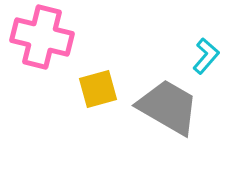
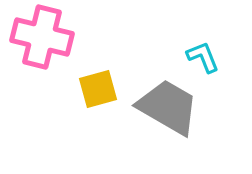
cyan L-shape: moved 3 px left, 1 px down; rotated 63 degrees counterclockwise
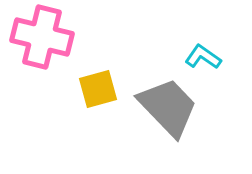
cyan L-shape: rotated 33 degrees counterclockwise
gray trapezoid: rotated 16 degrees clockwise
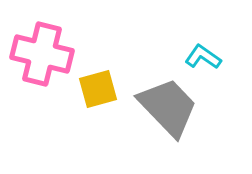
pink cross: moved 17 px down
